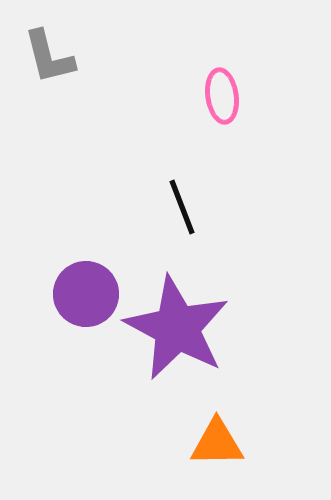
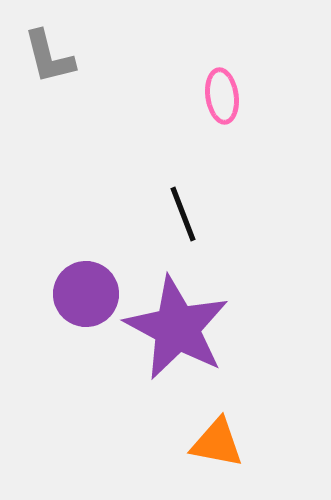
black line: moved 1 px right, 7 px down
orange triangle: rotated 12 degrees clockwise
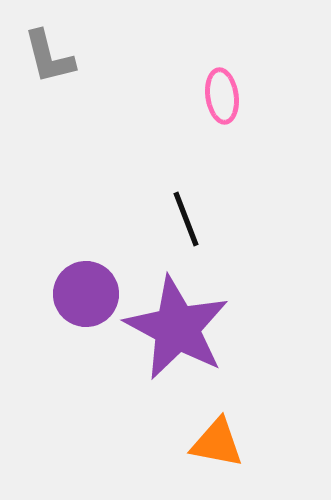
black line: moved 3 px right, 5 px down
